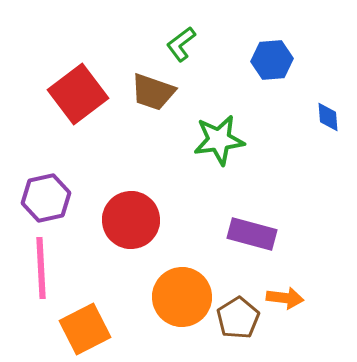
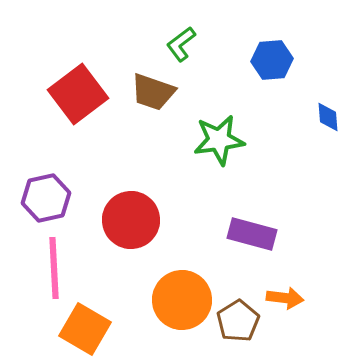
pink line: moved 13 px right
orange circle: moved 3 px down
brown pentagon: moved 3 px down
orange square: rotated 33 degrees counterclockwise
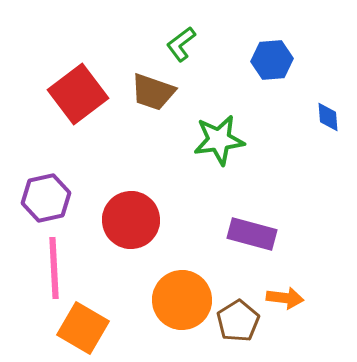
orange square: moved 2 px left, 1 px up
